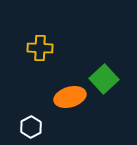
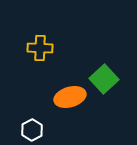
white hexagon: moved 1 px right, 3 px down
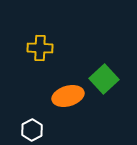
orange ellipse: moved 2 px left, 1 px up
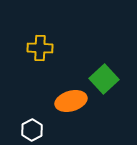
orange ellipse: moved 3 px right, 5 px down
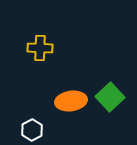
green square: moved 6 px right, 18 px down
orange ellipse: rotated 8 degrees clockwise
